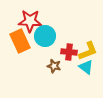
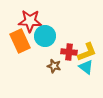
yellow L-shape: moved 1 px left, 1 px down
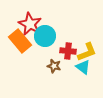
red star: moved 3 px down; rotated 25 degrees clockwise
orange rectangle: rotated 15 degrees counterclockwise
red cross: moved 1 px left, 1 px up
cyan triangle: moved 3 px left
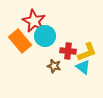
red star: moved 4 px right, 3 px up
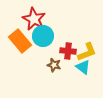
red star: moved 2 px up
cyan circle: moved 2 px left
brown star: moved 1 px up
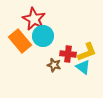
red cross: moved 3 px down
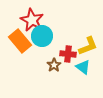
red star: moved 2 px left, 1 px down
cyan circle: moved 1 px left
yellow L-shape: moved 1 px right, 6 px up
brown star: rotated 24 degrees clockwise
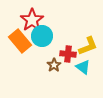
red star: rotated 10 degrees clockwise
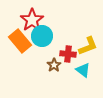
cyan triangle: moved 3 px down
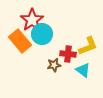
cyan circle: moved 2 px up
brown star: rotated 24 degrees clockwise
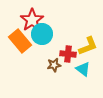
cyan triangle: moved 1 px up
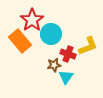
cyan circle: moved 9 px right
red cross: rotated 14 degrees clockwise
cyan triangle: moved 17 px left, 8 px down; rotated 28 degrees clockwise
